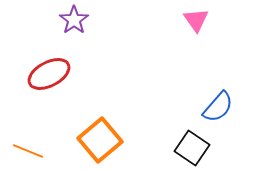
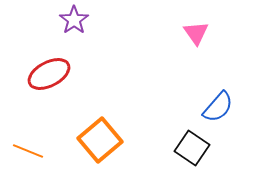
pink triangle: moved 13 px down
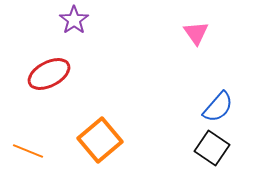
black square: moved 20 px right
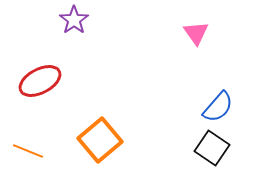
red ellipse: moved 9 px left, 7 px down
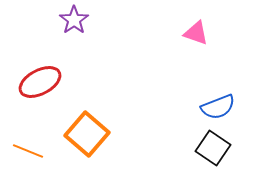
pink triangle: rotated 36 degrees counterclockwise
red ellipse: moved 1 px down
blue semicircle: rotated 28 degrees clockwise
orange square: moved 13 px left, 6 px up; rotated 9 degrees counterclockwise
black square: moved 1 px right
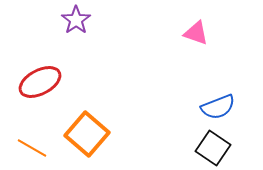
purple star: moved 2 px right
orange line: moved 4 px right, 3 px up; rotated 8 degrees clockwise
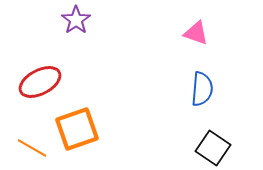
blue semicircle: moved 16 px left, 18 px up; rotated 64 degrees counterclockwise
orange square: moved 10 px left, 5 px up; rotated 30 degrees clockwise
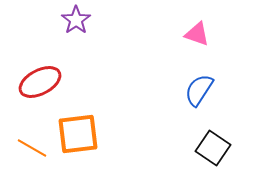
pink triangle: moved 1 px right, 1 px down
blue semicircle: moved 3 px left, 1 px down; rotated 152 degrees counterclockwise
orange square: moved 1 px right, 5 px down; rotated 12 degrees clockwise
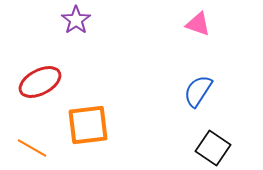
pink triangle: moved 1 px right, 10 px up
blue semicircle: moved 1 px left, 1 px down
orange square: moved 10 px right, 9 px up
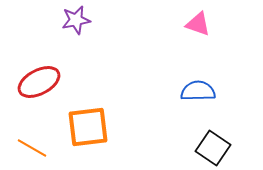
purple star: rotated 24 degrees clockwise
red ellipse: moved 1 px left
blue semicircle: rotated 56 degrees clockwise
orange square: moved 2 px down
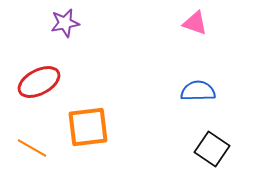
purple star: moved 11 px left, 3 px down
pink triangle: moved 3 px left, 1 px up
black square: moved 1 px left, 1 px down
